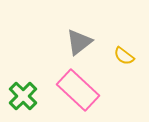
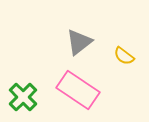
pink rectangle: rotated 9 degrees counterclockwise
green cross: moved 1 px down
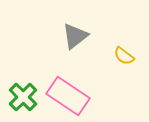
gray triangle: moved 4 px left, 6 px up
pink rectangle: moved 10 px left, 6 px down
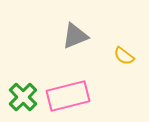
gray triangle: rotated 16 degrees clockwise
pink rectangle: rotated 48 degrees counterclockwise
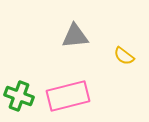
gray triangle: rotated 16 degrees clockwise
green cross: moved 4 px left, 1 px up; rotated 24 degrees counterclockwise
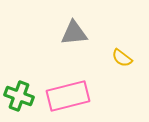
gray triangle: moved 1 px left, 3 px up
yellow semicircle: moved 2 px left, 2 px down
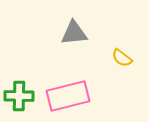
green cross: rotated 20 degrees counterclockwise
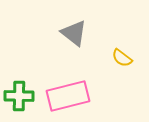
gray triangle: rotated 44 degrees clockwise
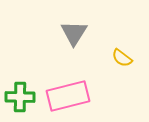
gray triangle: rotated 24 degrees clockwise
green cross: moved 1 px right, 1 px down
